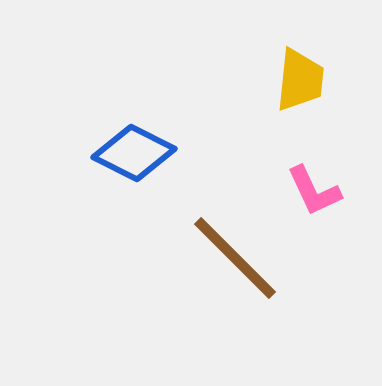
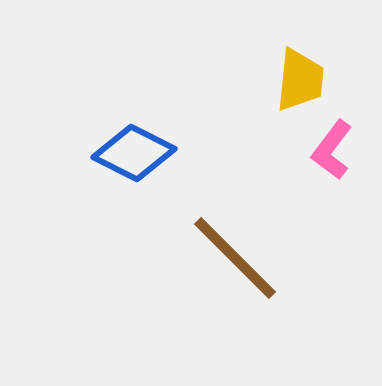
pink L-shape: moved 18 px right, 41 px up; rotated 62 degrees clockwise
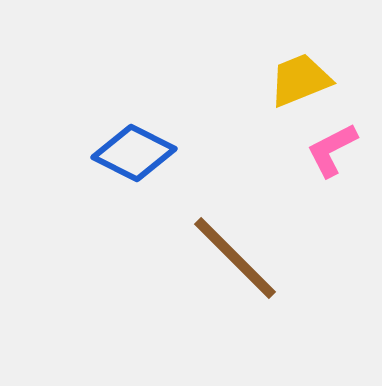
yellow trapezoid: rotated 118 degrees counterclockwise
pink L-shape: rotated 26 degrees clockwise
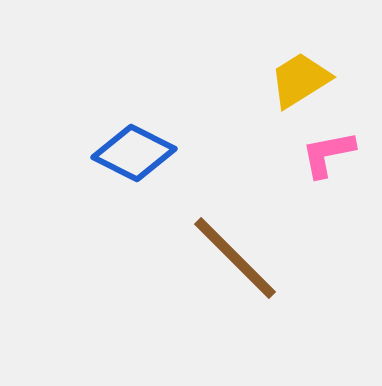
yellow trapezoid: rotated 10 degrees counterclockwise
pink L-shape: moved 4 px left, 4 px down; rotated 16 degrees clockwise
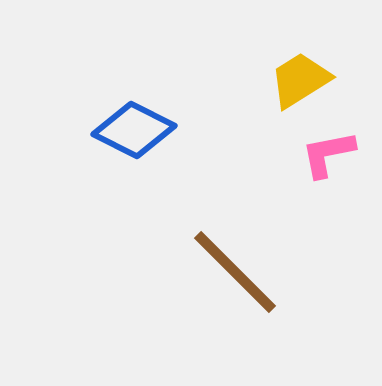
blue diamond: moved 23 px up
brown line: moved 14 px down
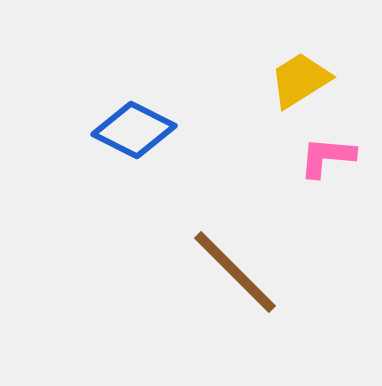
pink L-shape: moved 1 px left, 3 px down; rotated 16 degrees clockwise
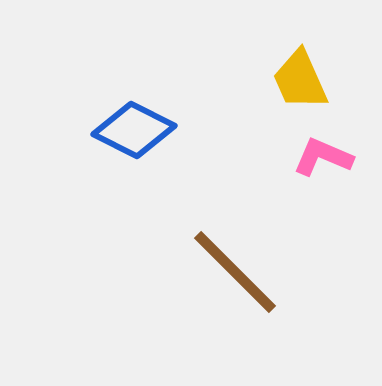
yellow trapezoid: rotated 82 degrees counterclockwise
pink L-shape: moved 4 px left; rotated 18 degrees clockwise
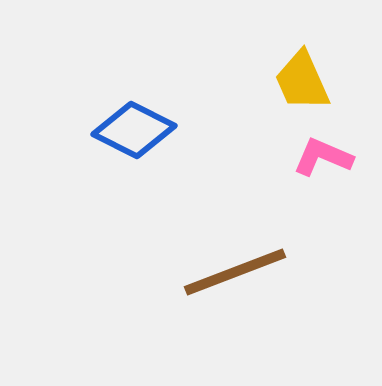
yellow trapezoid: moved 2 px right, 1 px down
brown line: rotated 66 degrees counterclockwise
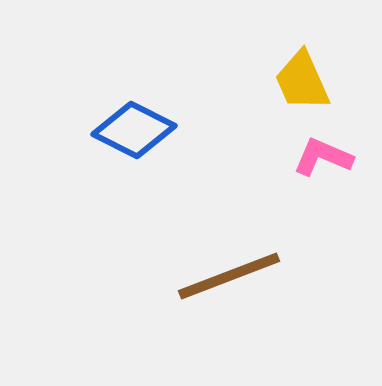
brown line: moved 6 px left, 4 px down
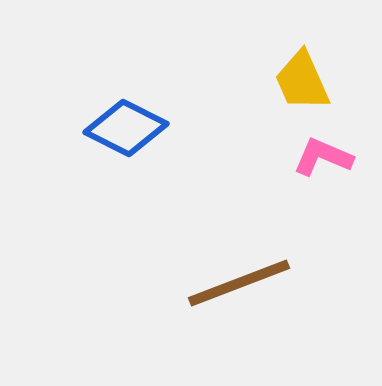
blue diamond: moved 8 px left, 2 px up
brown line: moved 10 px right, 7 px down
